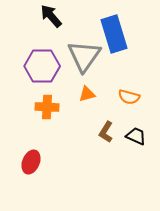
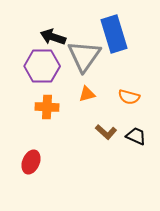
black arrow: moved 2 px right, 21 px down; rotated 30 degrees counterclockwise
brown L-shape: rotated 80 degrees counterclockwise
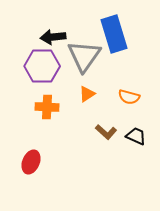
black arrow: rotated 25 degrees counterclockwise
orange triangle: rotated 18 degrees counterclockwise
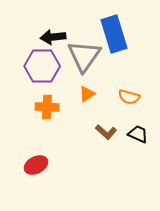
black trapezoid: moved 2 px right, 2 px up
red ellipse: moved 5 px right, 3 px down; rotated 40 degrees clockwise
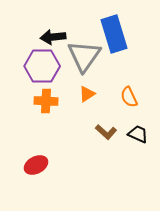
orange semicircle: rotated 50 degrees clockwise
orange cross: moved 1 px left, 6 px up
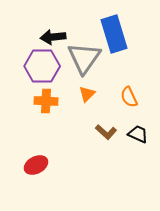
gray triangle: moved 2 px down
orange triangle: rotated 12 degrees counterclockwise
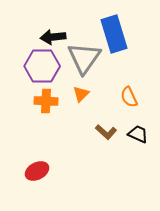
orange triangle: moved 6 px left
red ellipse: moved 1 px right, 6 px down
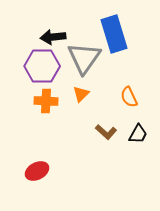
black trapezoid: rotated 95 degrees clockwise
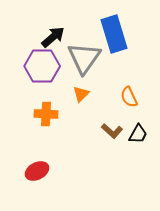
black arrow: rotated 145 degrees clockwise
orange cross: moved 13 px down
brown L-shape: moved 6 px right, 1 px up
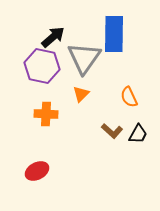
blue rectangle: rotated 18 degrees clockwise
purple hexagon: rotated 12 degrees clockwise
